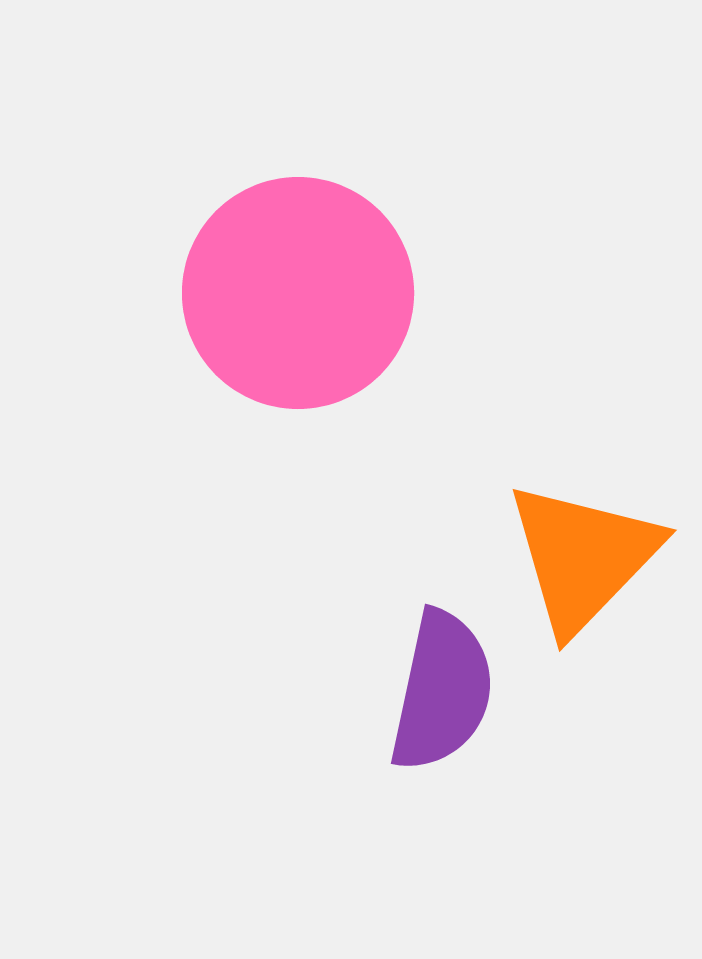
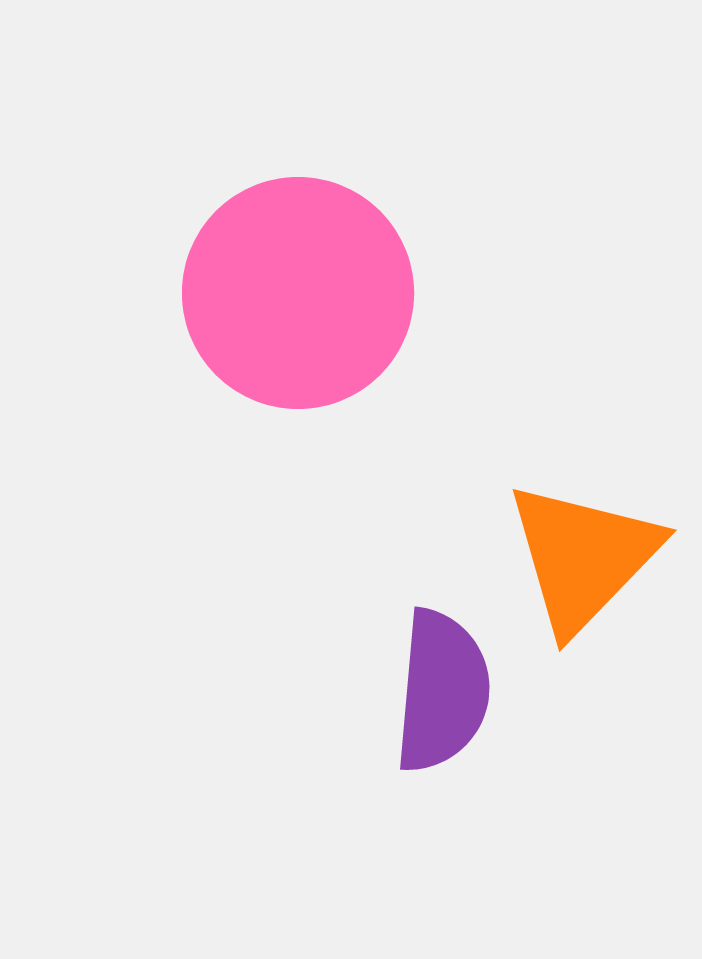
purple semicircle: rotated 7 degrees counterclockwise
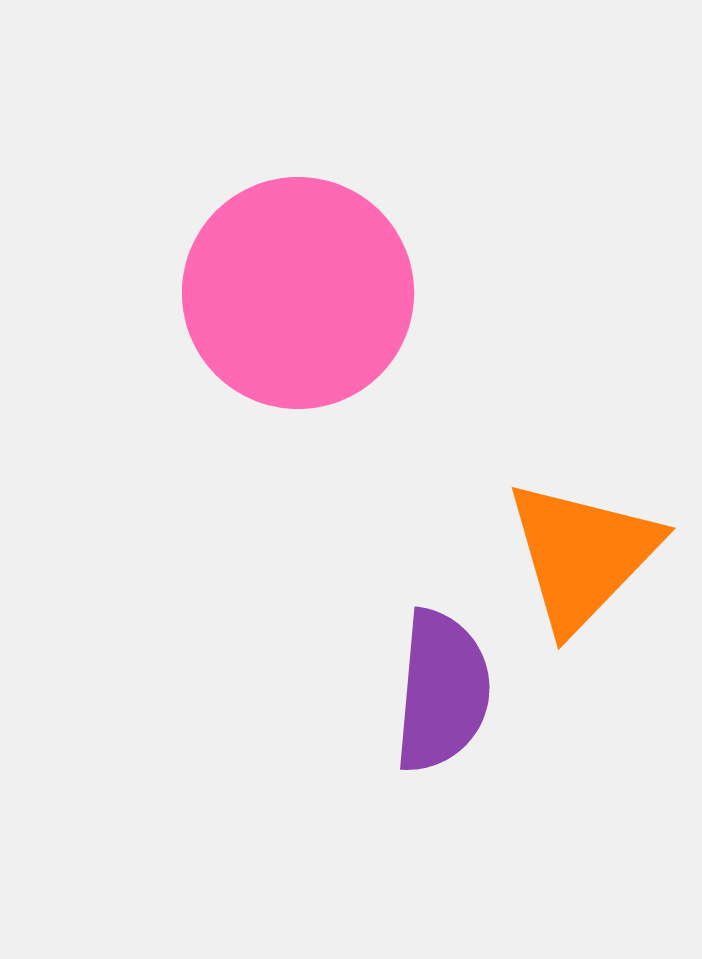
orange triangle: moved 1 px left, 2 px up
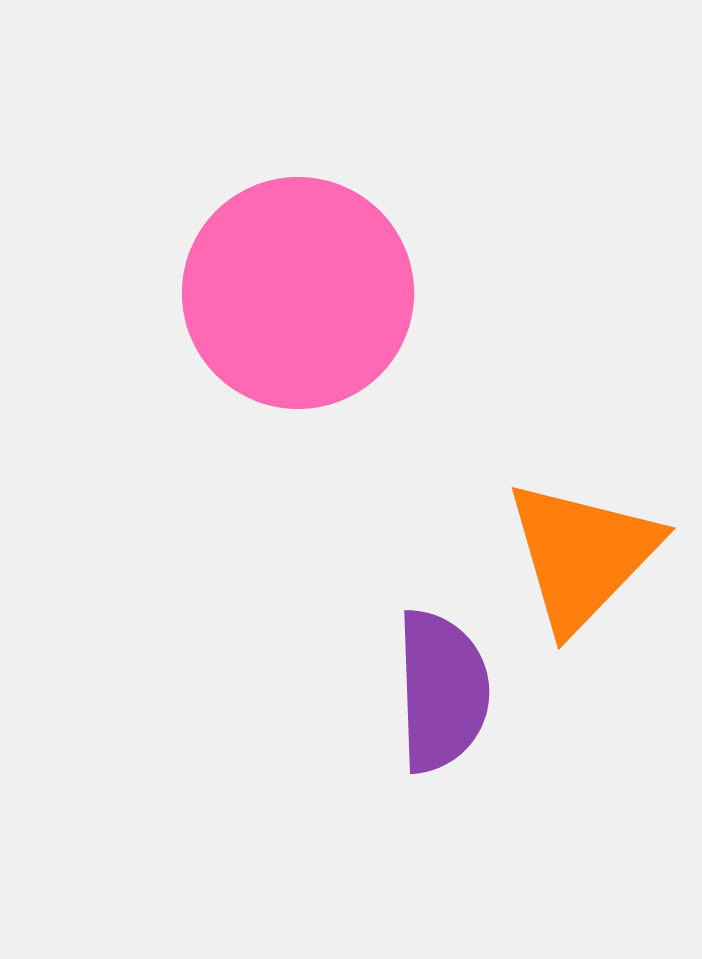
purple semicircle: rotated 7 degrees counterclockwise
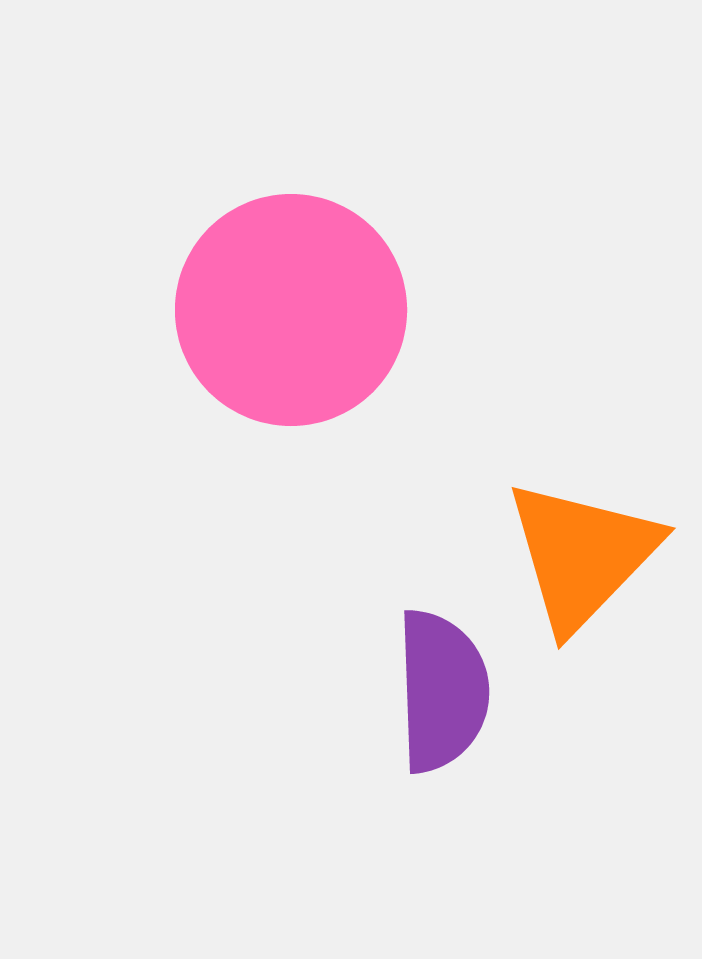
pink circle: moved 7 px left, 17 px down
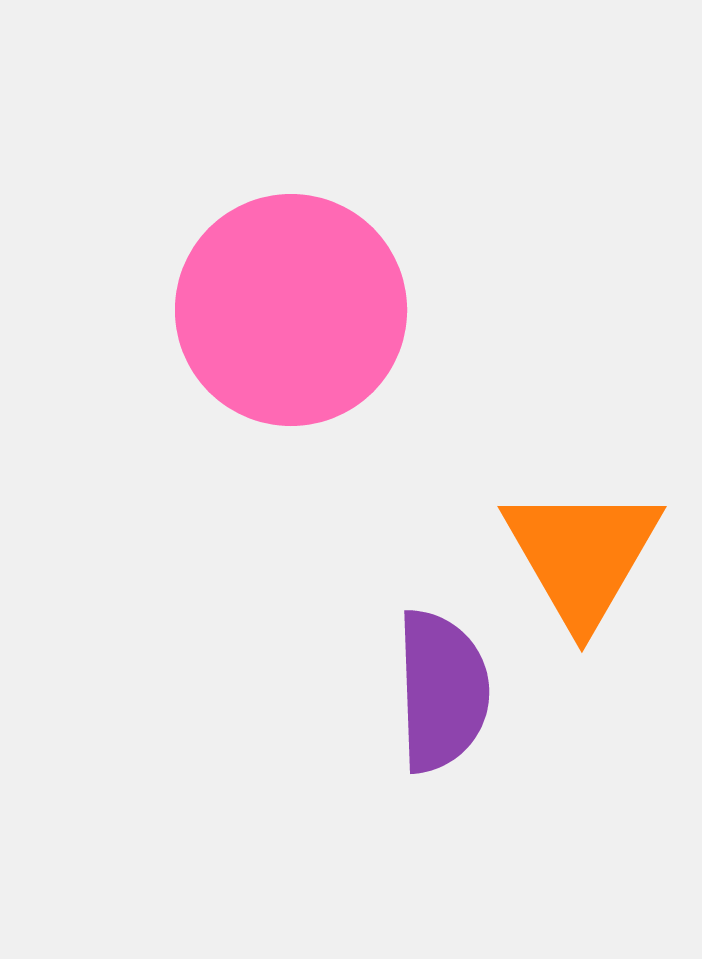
orange triangle: rotated 14 degrees counterclockwise
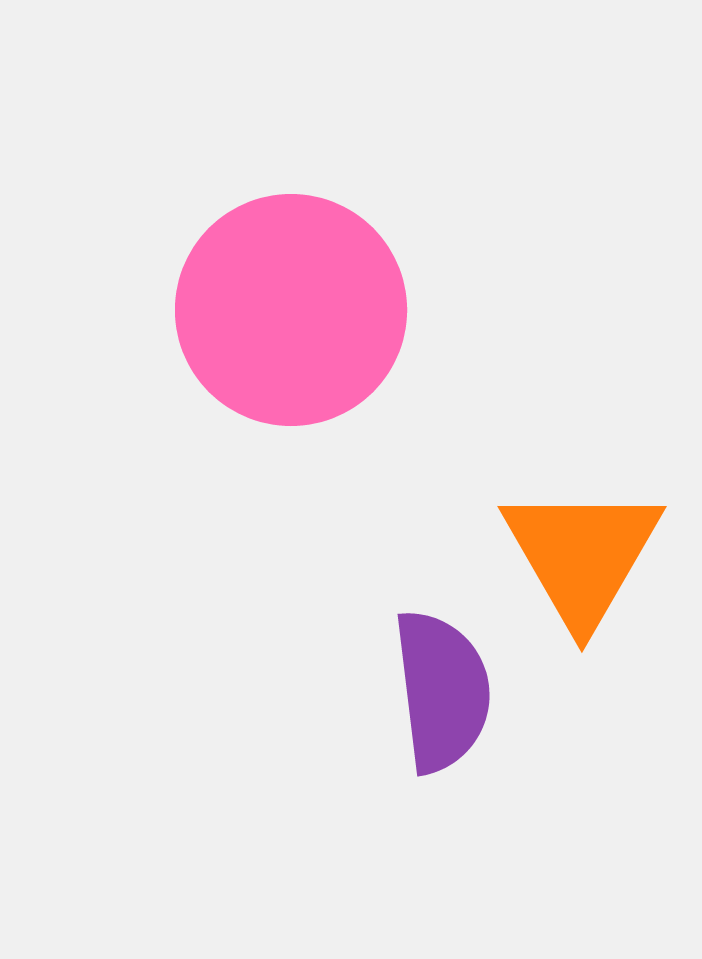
purple semicircle: rotated 5 degrees counterclockwise
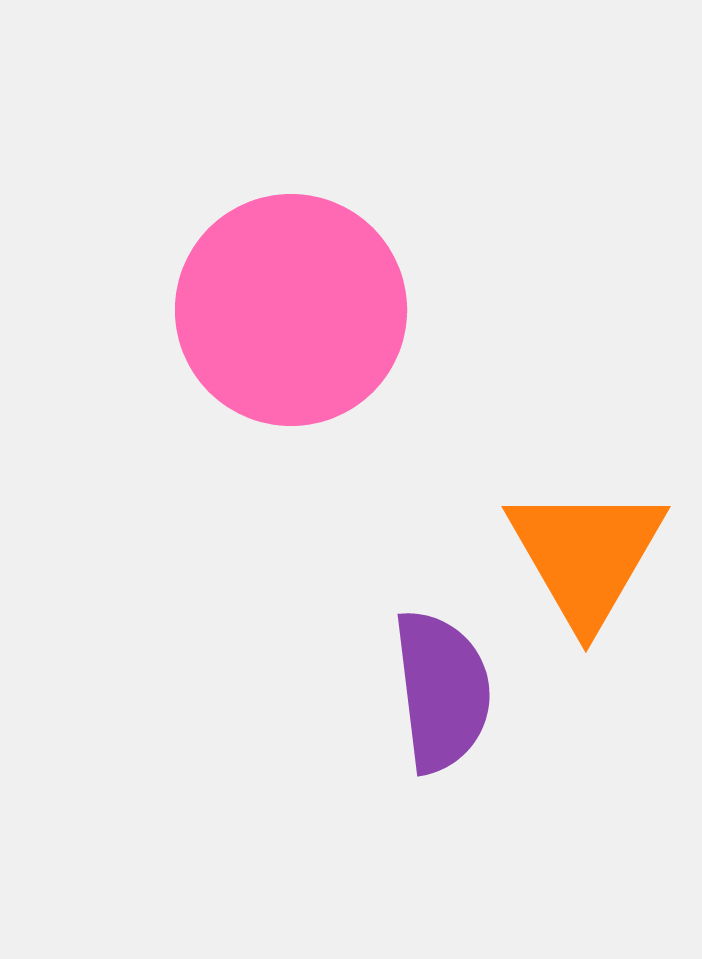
orange triangle: moved 4 px right
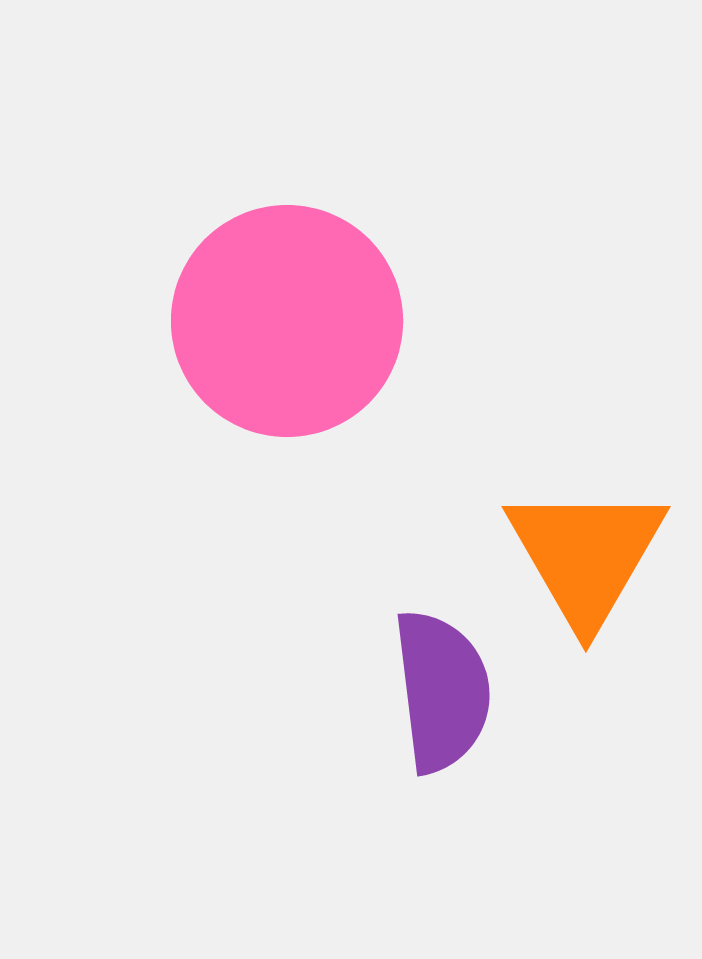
pink circle: moved 4 px left, 11 px down
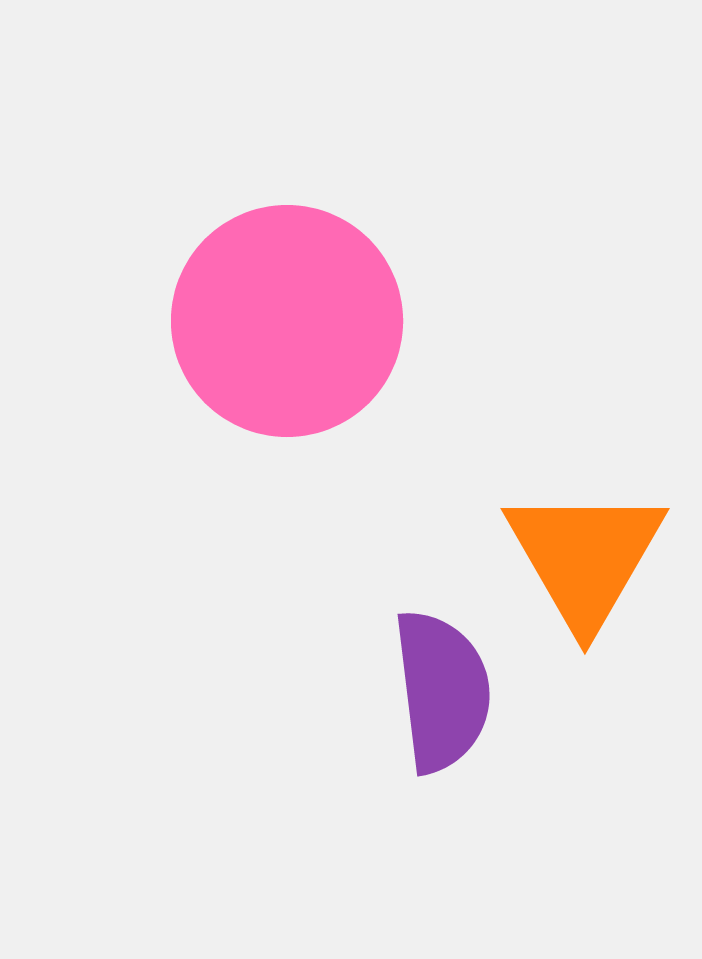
orange triangle: moved 1 px left, 2 px down
